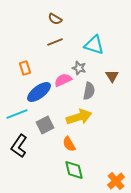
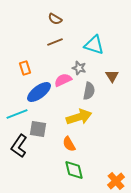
gray square: moved 7 px left, 4 px down; rotated 36 degrees clockwise
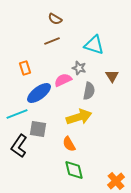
brown line: moved 3 px left, 1 px up
blue ellipse: moved 1 px down
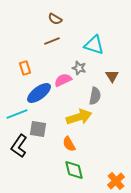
gray semicircle: moved 6 px right, 5 px down
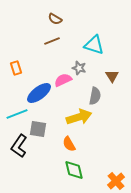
orange rectangle: moved 9 px left
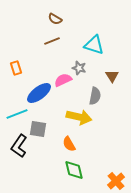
yellow arrow: rotated 30 degrees clockwise
